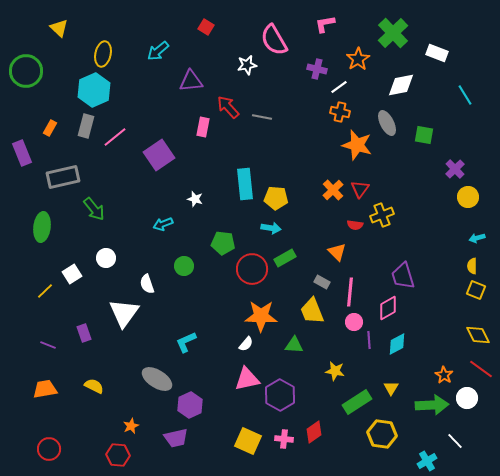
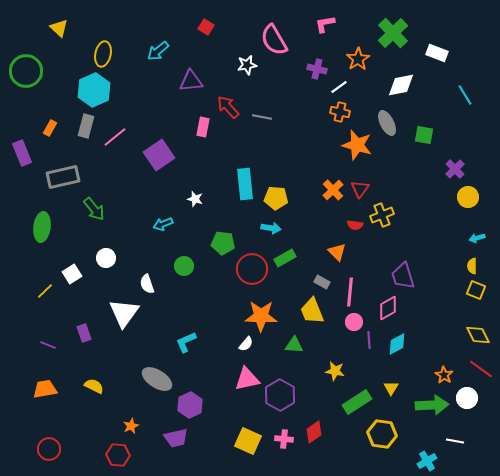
white line at (455, 441): rotated 36 degrees counterclockwise
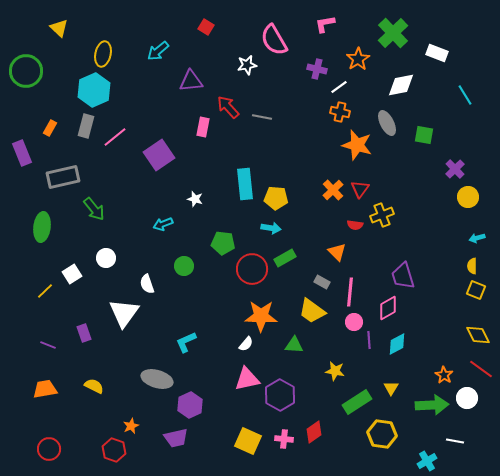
yellow trapezoid at (312, 311): rotated 32 degrees counterclockwise
gray ellipse at (157, 379): rotated 16 degrees counterclockwise
red hexagon at (118, 455): moved 4 px left, 5 px up; rotated 15 degrees clockwise
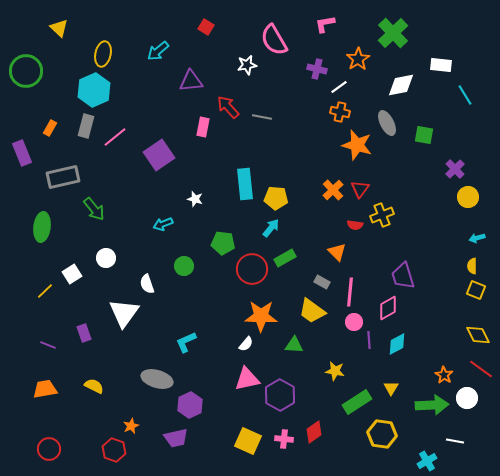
white rectangle at (437, 53): moved 4 px right, 12 px down; rotated 15 degrees counterclockwise
cyan arrow at (271, 228): rotated 60 degrees counterclockwise
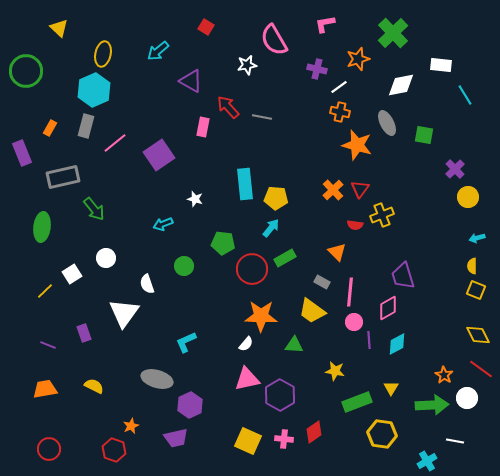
orange star at (358, 59): rotated 15 degrees clockwise
purple triangle at (191, 81): rotated 35 degrees clockwise
pink line at (115, 137): moved 6 px down
green rectangle at (357, 402): rotated 12 degrees clockwise
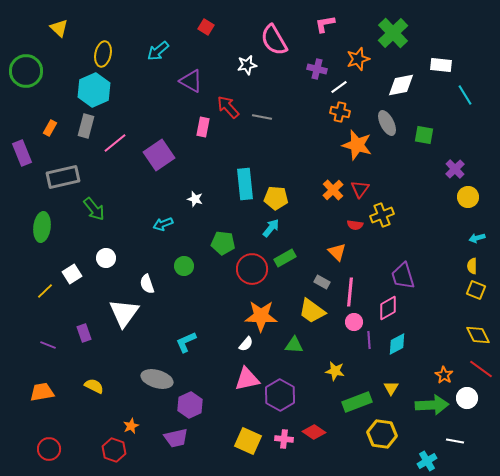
orange trapezoid at (45, 389): moved 3 px left, 3 px down
red diamond at (314, 432): rotated 70 degrees clockwise
